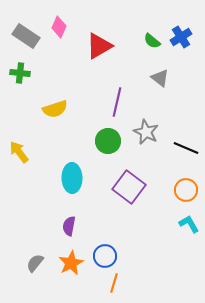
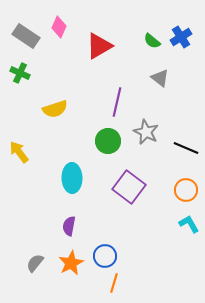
green cross: rotated 18 degrees clockwise
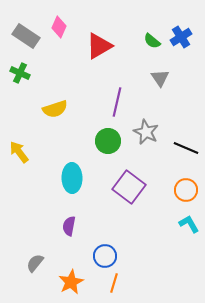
gray triangle: rotated 18 degrees clockwise
orange star: moved 19 px down
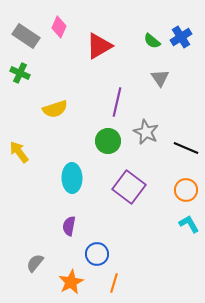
blue circle: moved 8 px left, 2 px up
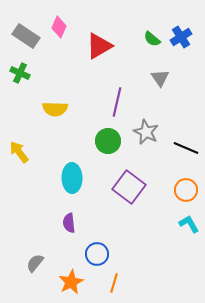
green semicircle: moved 2 px up
yellow semicircle: rotated 20 degrees clockwise
purple semicircle: moved 3 px up; rotated 18 degrees counterclockwise
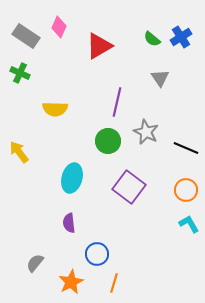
cyan ellipse: rotated 16 degrees clockwise
